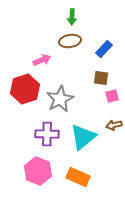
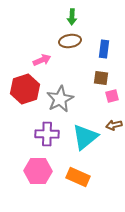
blue rectangle: rotated 36 degrees counterclockwise
cyan triangle: moved 2 px right
pink hexagon: rotated 20 degrees counterclockwise
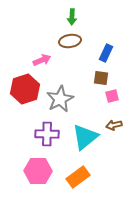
blue rectangle: moved 2 px right, 4 px down; rotated 18 degrees clockwise
orange rectangle: rotated 60 degrees counterclockwise
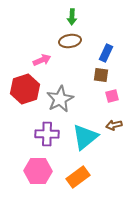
brown square: moved 3 px up
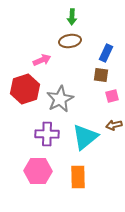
orange rectangle: rotated 55 degrees counterclockwise
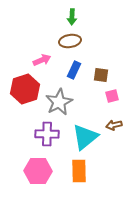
blue rectangle: moved 32 px left, 17 px down
gray star: moved 1 px left, 3 px down
orange rectangle: moved 1 px right, 6 px up
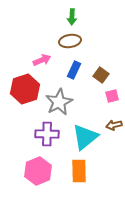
brown square: rotated 28 degrees clockwise
pink hexagon: rotated 24 degrees counterclockwise
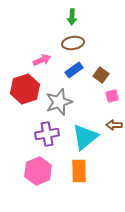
brown ellipse: moved 3 px right, 2 px down
blue rectangle: rotated 30 degrees clockwise
gray star: rotated 8 degrees clockwise
brown arrow: rotated 14 degrees clockwise
purple cross: rotated 10 degrees counterclockwise
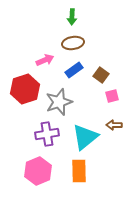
pink arrow: moved 3 px right
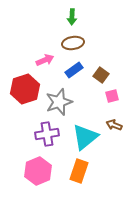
brown arrow: rotated 21 degrees clockwise
orange rectangle: rotated 20 degrees clockwise
